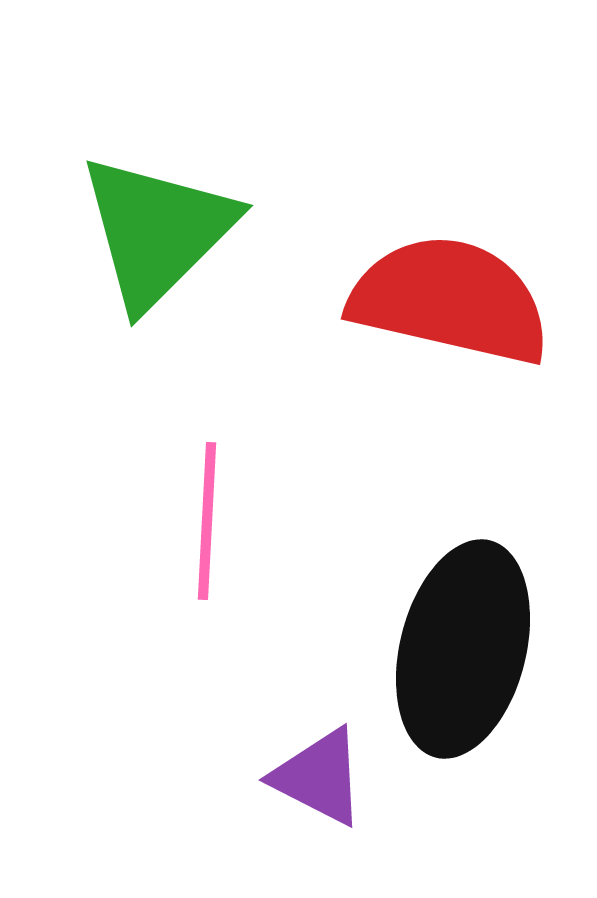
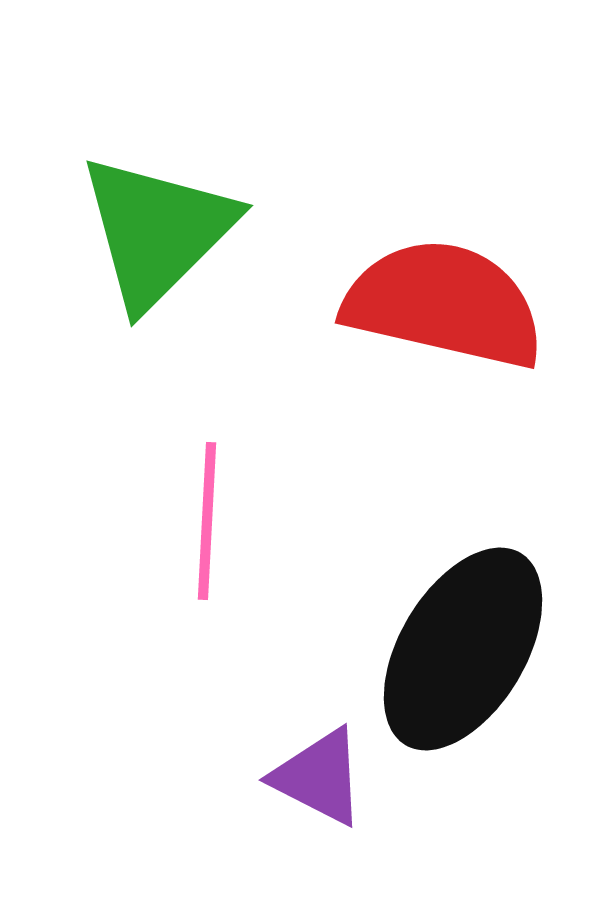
red semicircle: moved 6 px left, 4 px down
black ellipse: rotated 17 degrees clockwise
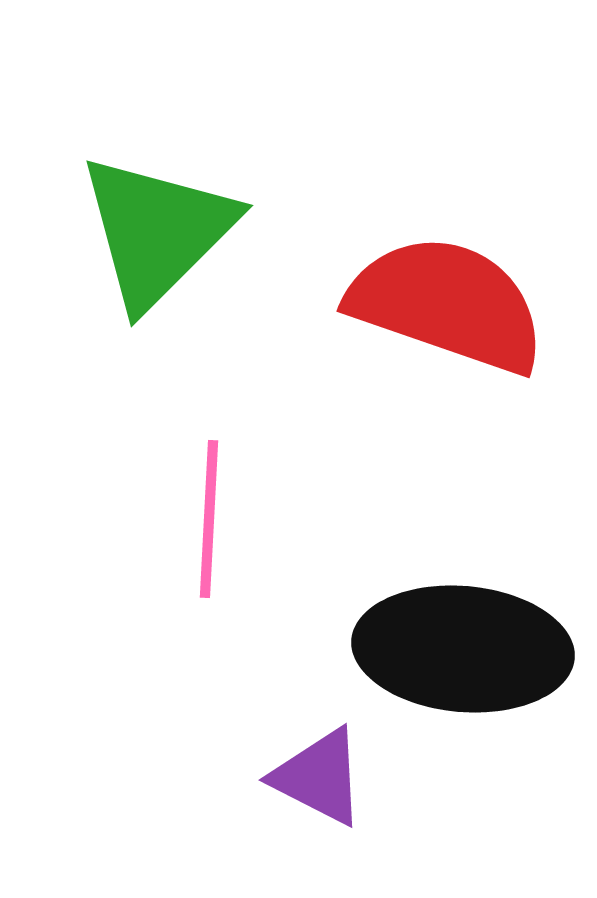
red semicircle: moved 3 px right; rotated 6 degrees clockwise
pink line: moved 2 px right, 2 px up
black ellipse: rotated 64 degrees clockwise
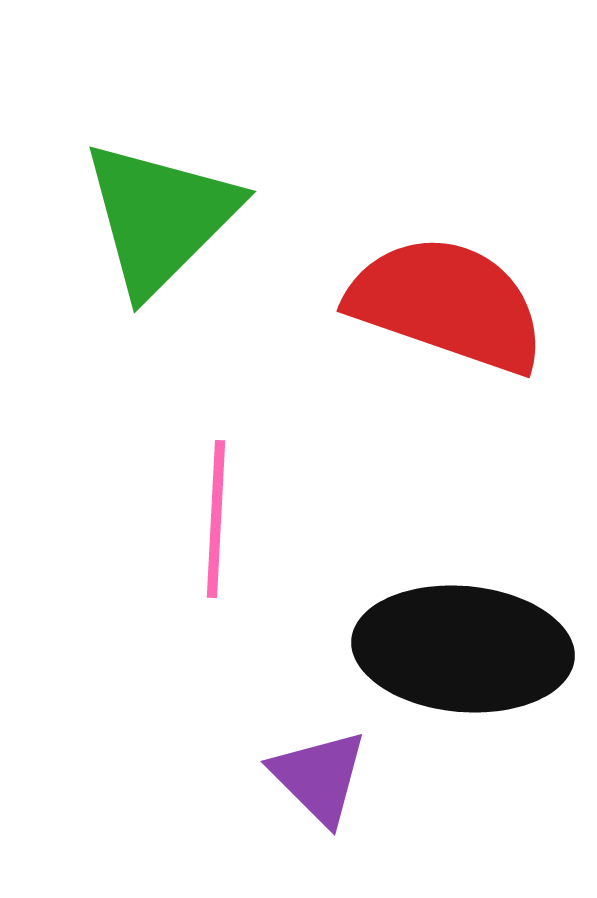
green triangle: moved 3 px right, 14 px up
pink line: moved 7 px right
purple triangle: rotated 18 degrees clockwise
